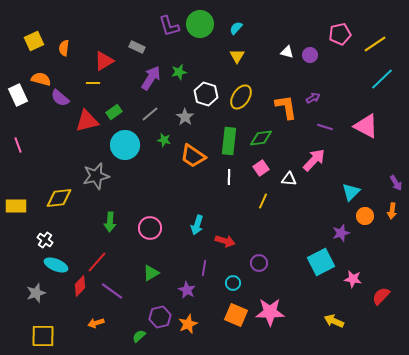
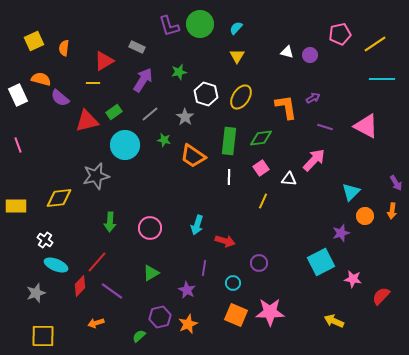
purple arrow at (151, 78): moved 8 px left, 2 px down
cyan line at (382, 79): rotated 45 degrees clockwise
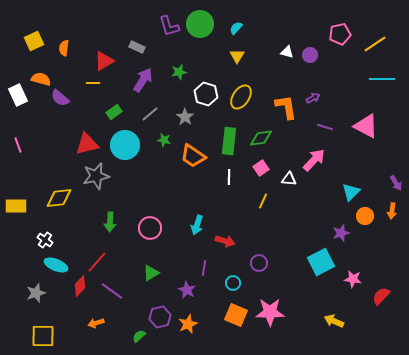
red triangle at (87, 121): moved 23 px down
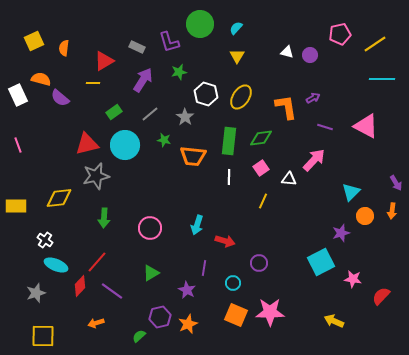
purple L-shape at (169, 26): moved 16 px down
orange trapezoid at (193, 156): rotated 28 degrees counterclockwise
green arrow at (110, 222): moved 6 px left, 4 px up
